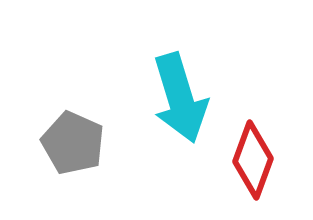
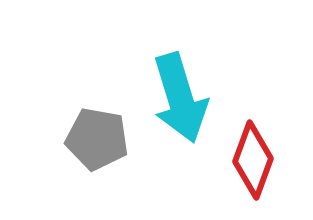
gray pentagon: moved 24 px right, 4 px up; rotated 14 degrees counterclockwise
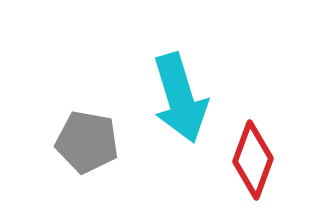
gray pentagon: moved 10 px left, 3 px down
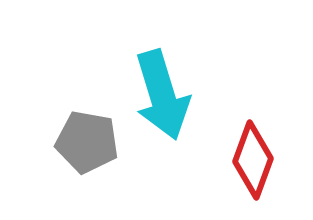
cyan arrow: moved 18 px left, 3 px up
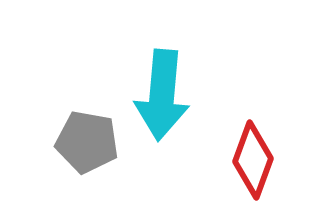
cyan arrow: rotated 22 degrees clockwise
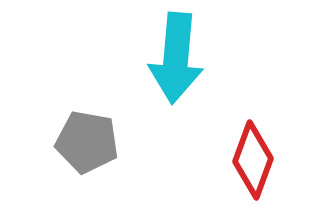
cyan arrow: moved 14 px right, 37 px up
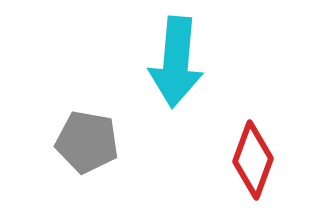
cyan arrow: moved 4 px down
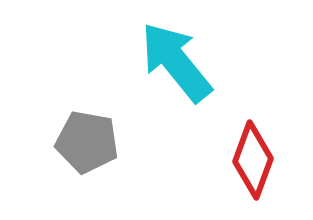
cyan arrow: rotated 136 degrees clockwise
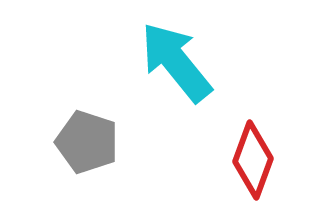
gray pentagon: rotated 8 degrees clockwise
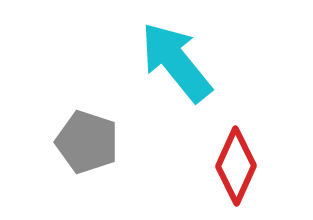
red diamond: moved 17 px left, 6 px down; rotated 4 degrees clockwise
